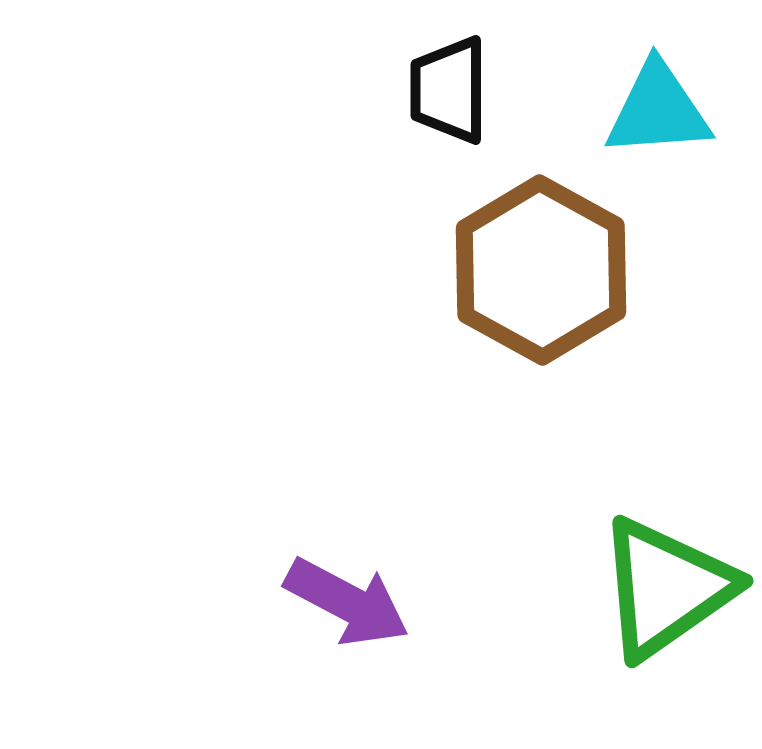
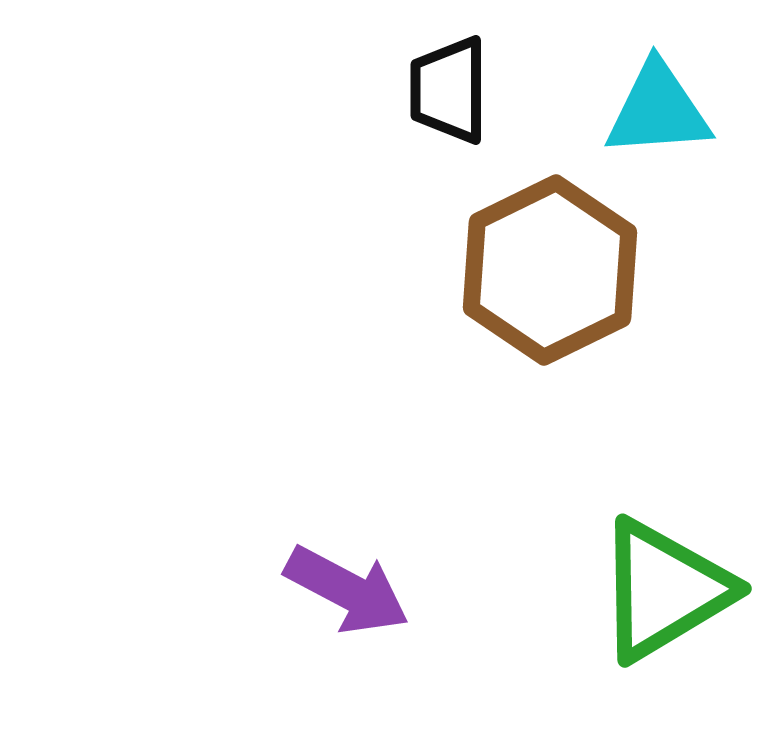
brown hexagon: moved 9 px right; rotated 5 degrees clockwise
green triangle: moved 2 px left, 2 px down; rotated 4 degrees clockwise
purple arrow: moved 12 px up
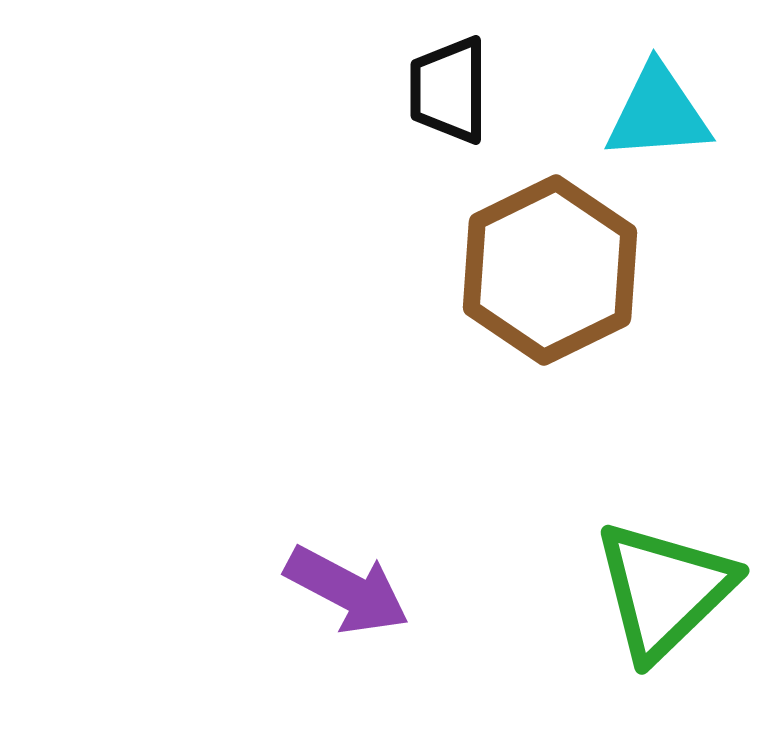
cyan triangle: moved 3 px down
green triangle: rotated 13 degrees counterclockwise
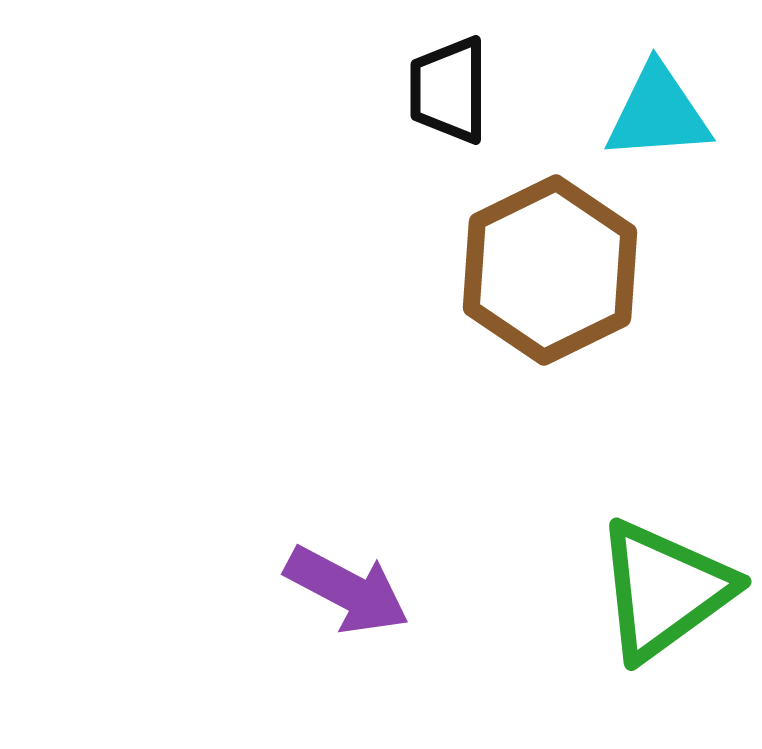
green triangle: rotated 8 degrees clockwise
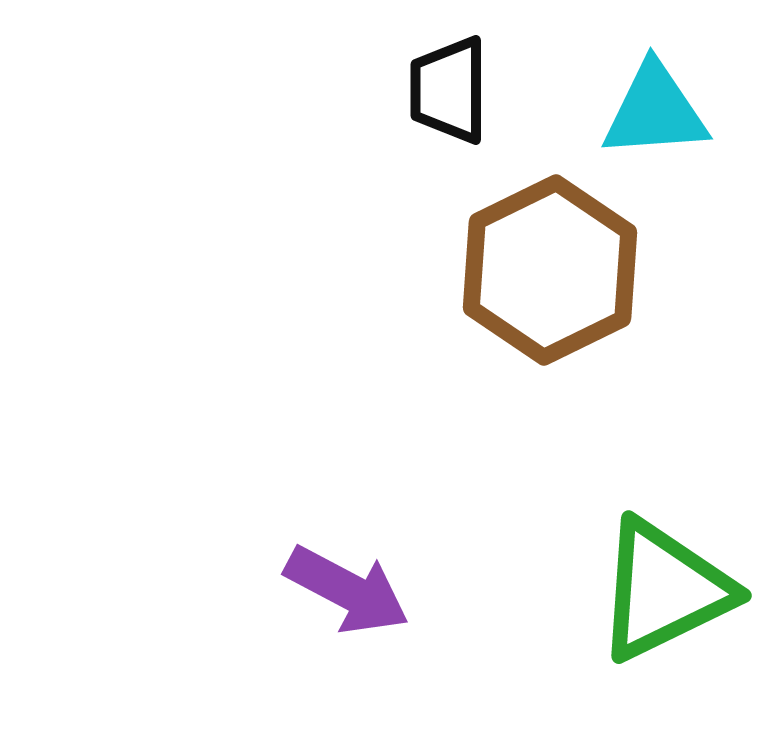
cyan triangle: moved 3 px left, 2 px up
green triangle: rotated 10 degrees clockwise
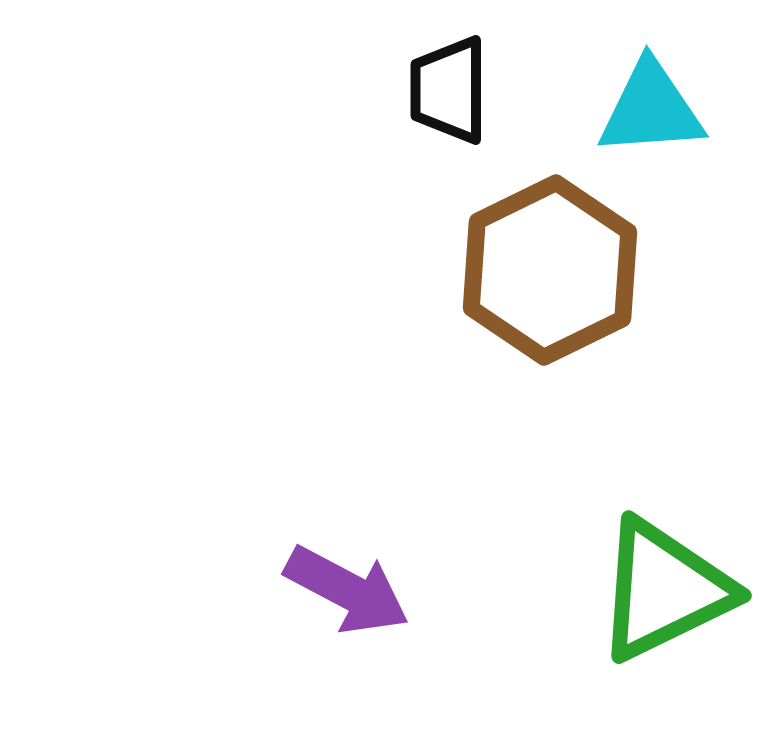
cyan triangle: moved 4 px left, 2 px up
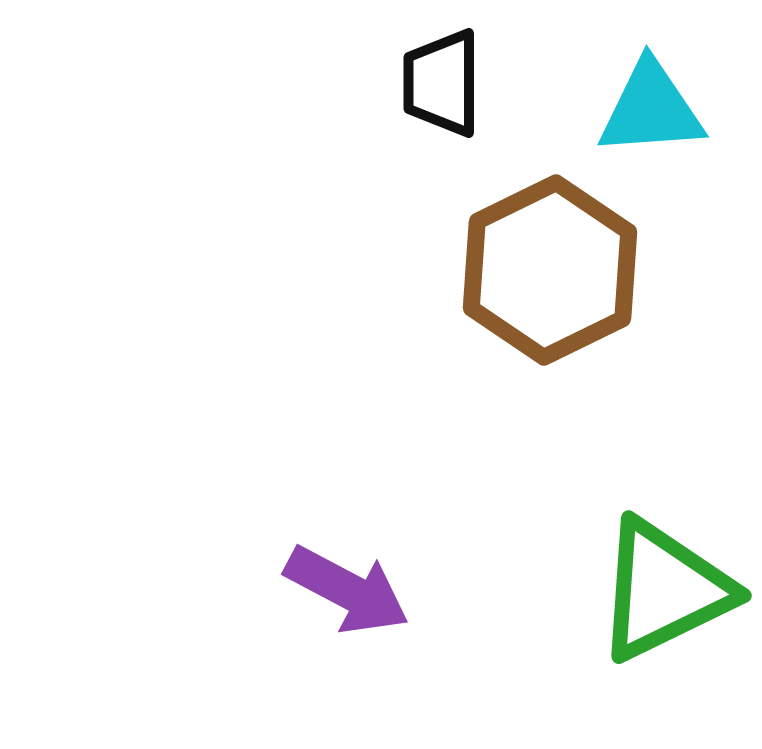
black trapezoid: moved 7 px left, 7 px up
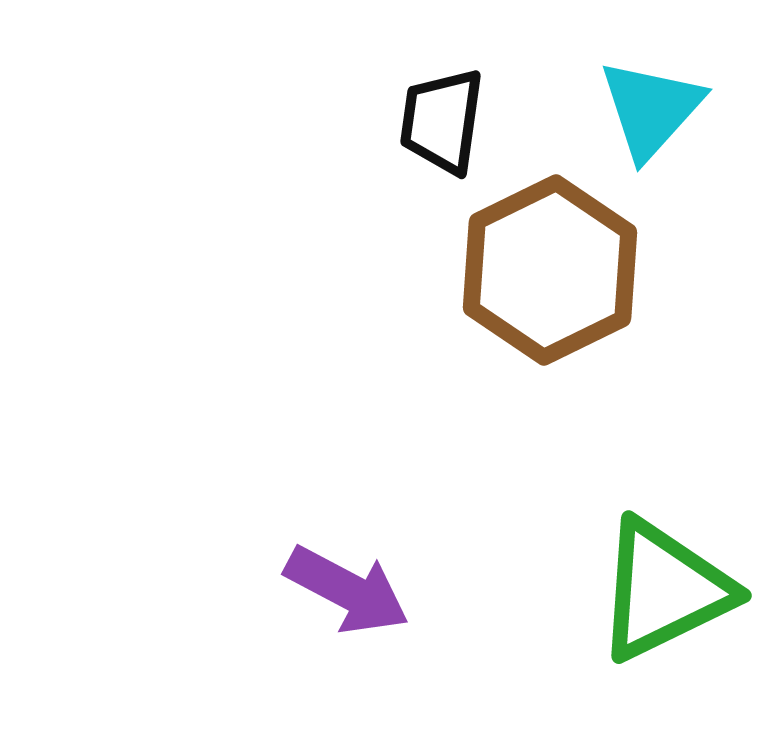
black trapezoid: moved 38 px down; rotated 8 degrees clockwise
cyan triangle: rotated 44 degrees counterclockwise
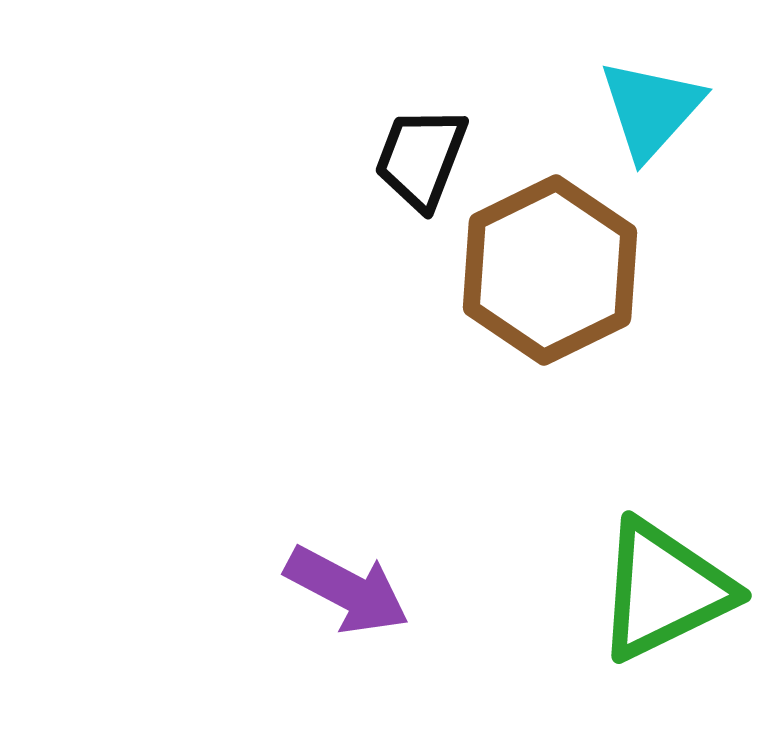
black trapezoid: moved 21 px left, 37 px down; rotated 13 degrees clockwise
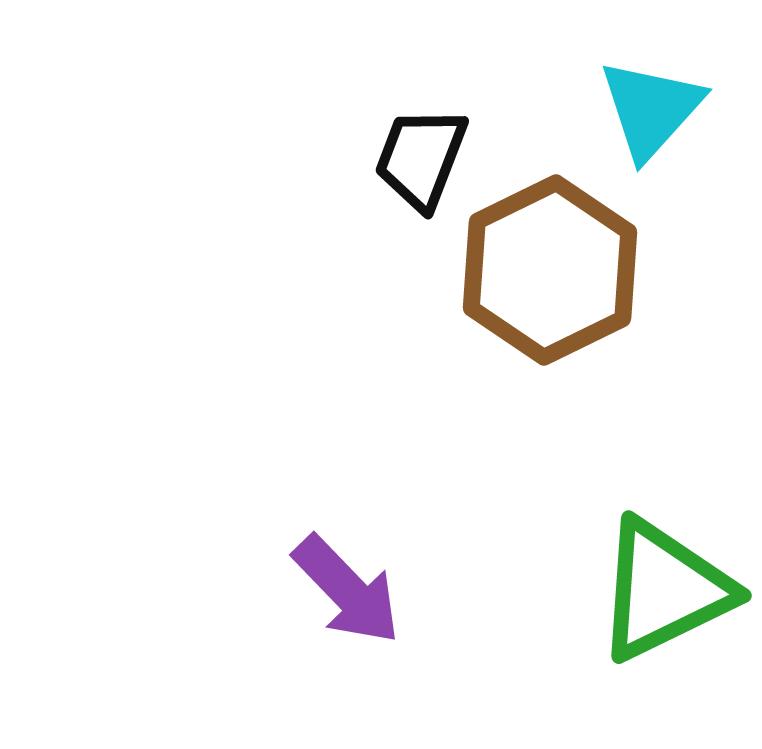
purple arrow: rotated 18 degrees clockwise
